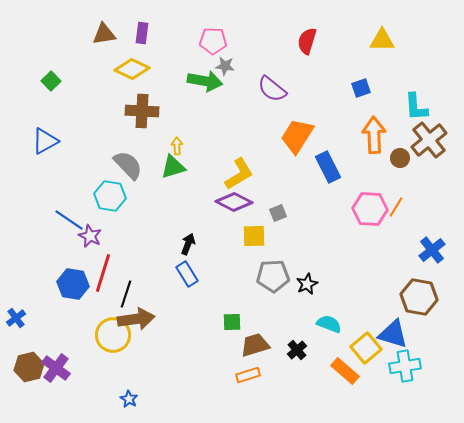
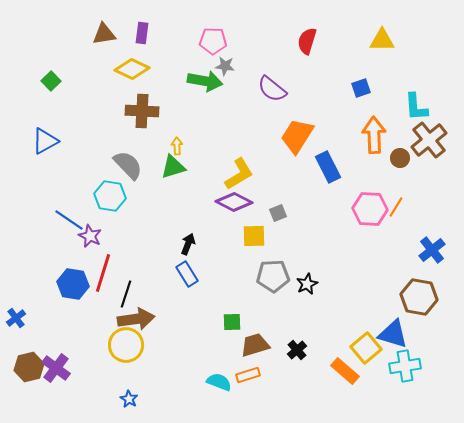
cyan semicircle at (329, 324): moved 110 px left, 58 px down
yellow circle at (113, 335): moved 13 px right, 10 px down
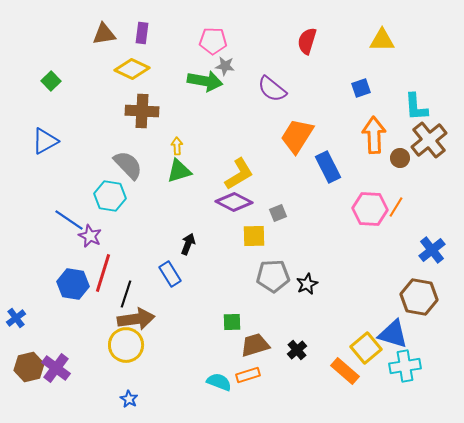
green triangle at (173, 167): moved 6 px right, 4 px down
blue rectangle at (187, 274): moved 17 px left
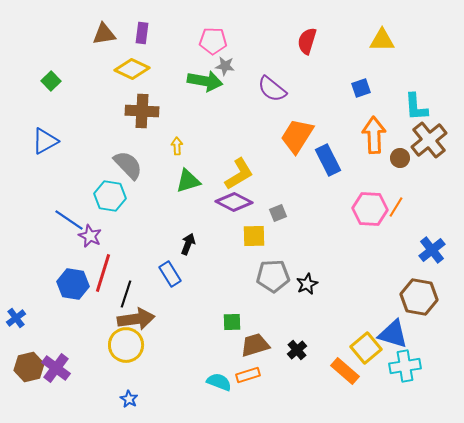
blue rectangle at (328, 167): moved 7 px up
green triangle at (179, 171): moved 9 px right, 10 px down
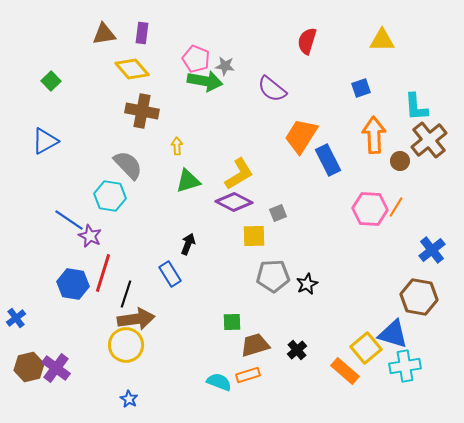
pink pentagon at (213, 41): moved 17 px left, 18 px down; rotated 20 degrees clockwise
yellow diamond at (132, 69): rotated 24 degrees clockwise
brown cross at (142, 111): rotated 8 degrees clockwise
orange trapezoid at (297, 136): moved 4 px right
brown circle at (400, 158): moved 3 px down
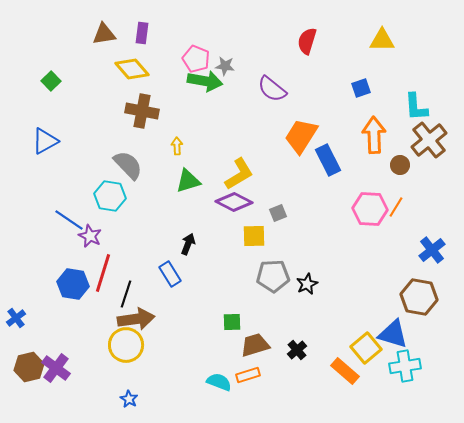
brown circle at (400, 161): moved 4 px down
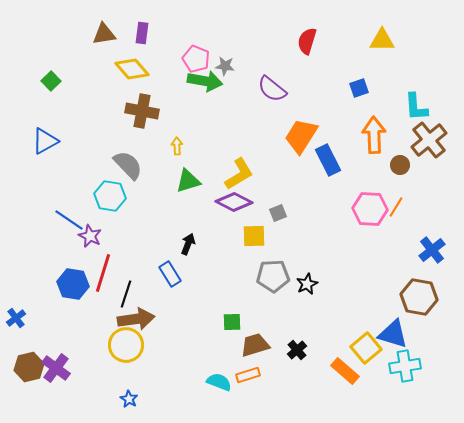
blue square at (361, 88): moved 2 px left
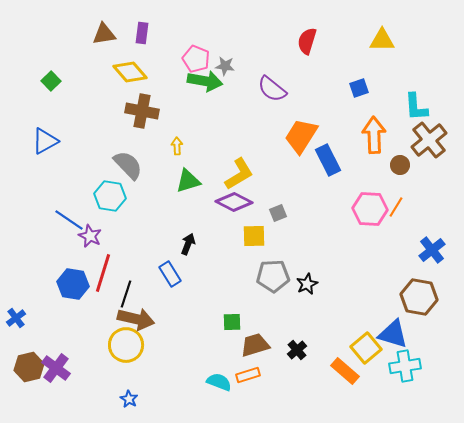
yellow diamond at (132, 69): moved 2 px left, 3 px down
brown arrow at (136, 319): rotated 21 degrees clockwise
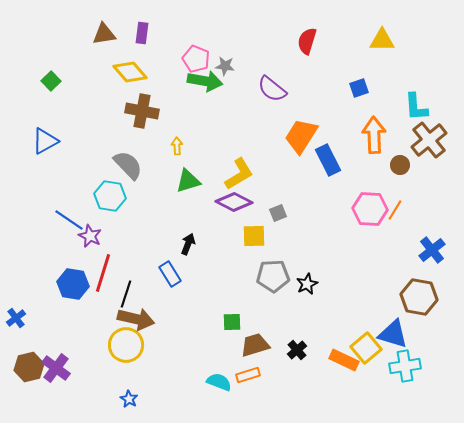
orange line at (396, 207): moved 1 px left, 3 px down
orange rectangle at (345, 371): moved 1 px left, 11 px up; rotated 16 degrees counterclockwise
